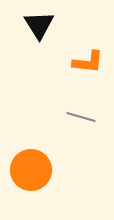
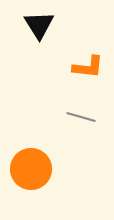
orange L-shape: moved 5 px down
orange circle: moved 1 px up
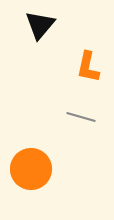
black triangle: moved 1 px right; rotated 12 degrees clockwise
orange L-shape: rotated 96 degrees clockwise
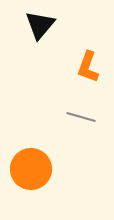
orange L-shape: rotated 8 degrees clockwise
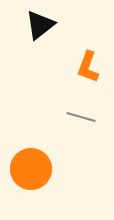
black triangle: rotated 12 degrees clockwise
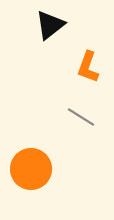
black triangle: moved 10 px right
gray line: rotated 16 degrees clockwise
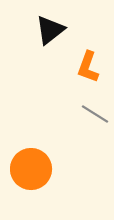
black triangle: moved 5 px down
gray line: moved 14 px right, 3 px up
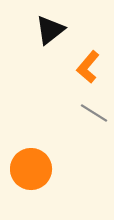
orange L-shape: rotated 20 degrees clockwise
gray line: moved 1 px left, 1 px up
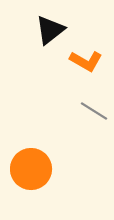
orange L-shape: moved 2 px left, 6 px up; rotated 100 degrees counterclockwise
gray line: moved 2 px up
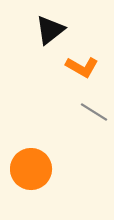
orange L-shape: moved 4 px left, 6 px down
gray line: moved 1 px down
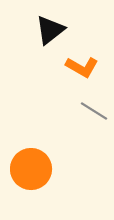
gray line: moved 1 px up
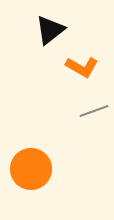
gray line: rotated 52 degrees counterclockwise
